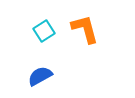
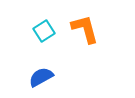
blue semicircle: moved 1 px right, 1 px down
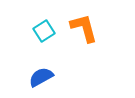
orange L-shape: moved 1 px left, 1 px up
